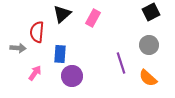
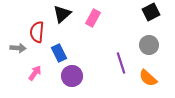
blue rectangle: moved 1 px left, 1 px up; rotated 30 degrees counterclockwise
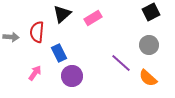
pink rectangle: rotated 30 degrees clockwise
gray arrow: moved 7 px left, 11 px up
purple line: rotated 30 degrees counterclockwise
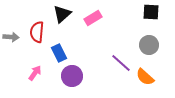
black square: rotated 30 degrees clockwise
orange semicircle: moved 3 px left, 1 px up
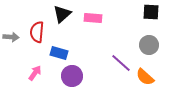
pink rectangle: rotated 36 degrees clockwise
blue rectangle: rotated 48 degrees counterclockwise
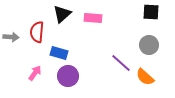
purple circle: moved 4 px left
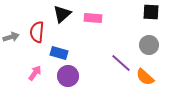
gray arrow: rotated 21 degrees counterclockwise
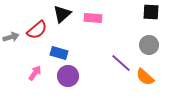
red semicircle: moved 2 px up; rotated 135 degrees counterclockwise
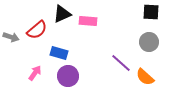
black triangle: rotated 18 degrees clockwise
pink rectangle: moved 5 px left, 3 px down
gray arrow: rotated 35 degrees clockwise
gray circle: moved 3 px up
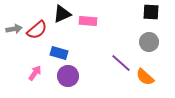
gray arrow: moved 3 px right, 8 px up; rotated 28 degrees counterclockwise
